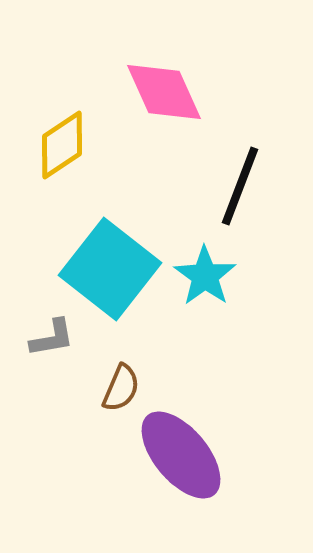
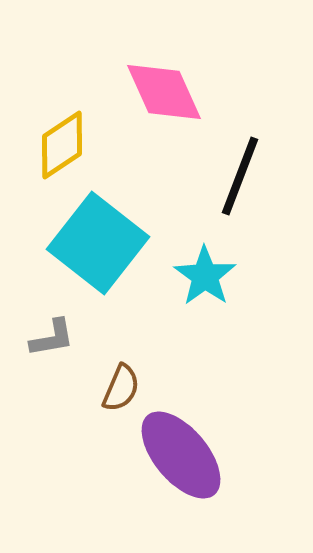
black line: moved 10 px up
cyan square: moved 12 px left, 26 px up
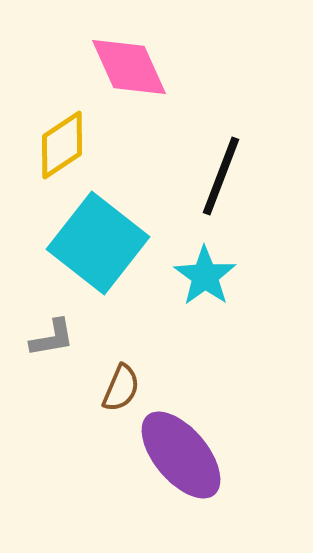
pink diamond: moved 35 px left, 25 px up
black line: moved 19 px left
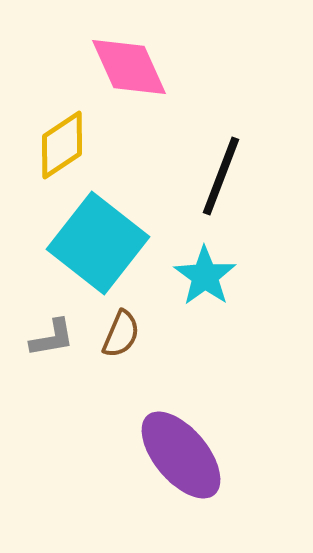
brown semicircle: moved 54 px up
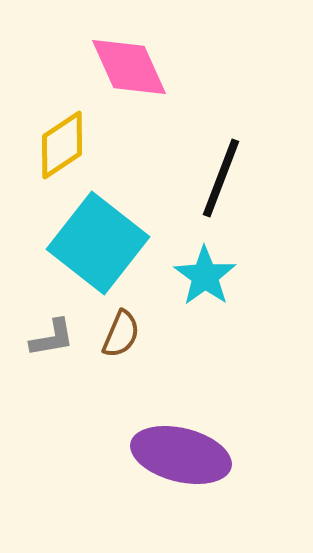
black line: moved 2 px down
purple ellipse: rotated 36 degrees counterclockwise
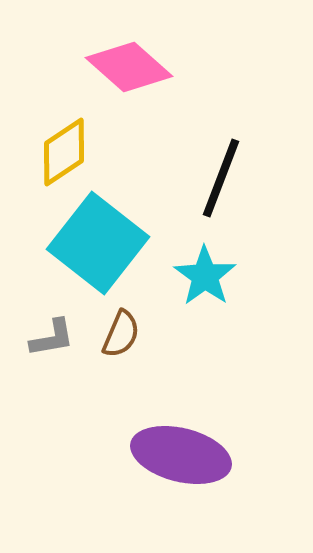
pink diamond: rotated 24 degrees counterclockwise
yellow diamond: moved 2 px right, 7 px down
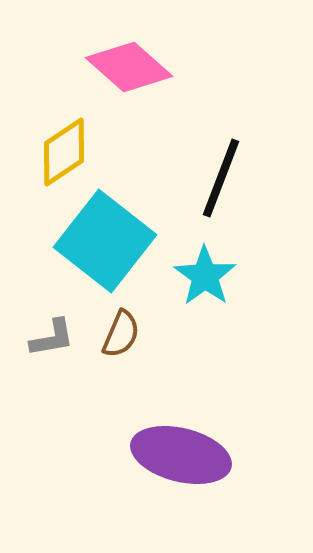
cyan square: moved 7 px right, 2 px up
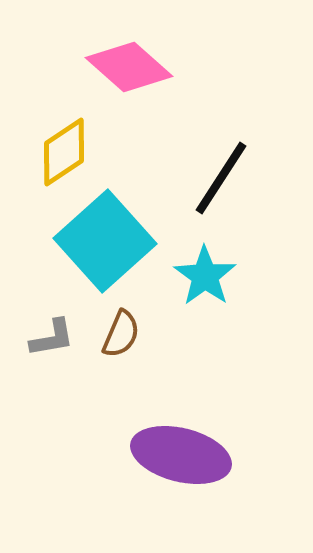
black line: rotated 12 degrees clockwise
cyan square: rotated 10 degrees clockwise
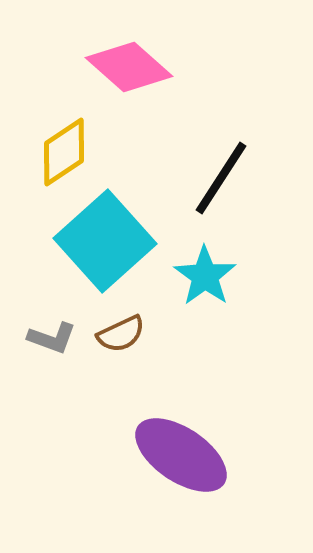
brown semicircle: rotated 42 degrees clockwise
gray L-shape: rotated 30 degrees clockwise
purple ellipse: rotated 20 degrees clockwise
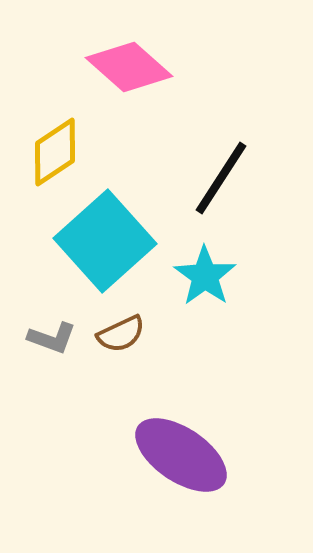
yellow diamond: moved 9 px left
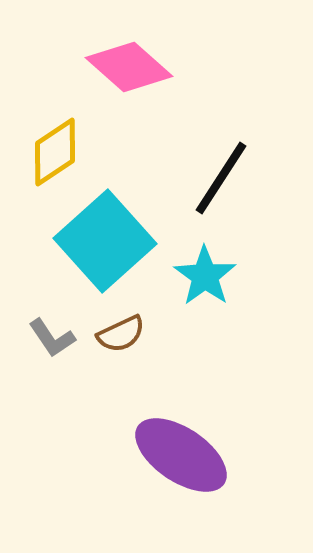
gray L-shape: rotated 36 degrees clockwise
